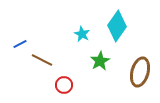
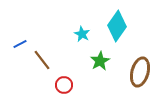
brown line: rotated 25 degrees clockwise
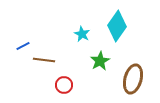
blue line: moved 3 px right, 2 px down
brown line: moved 2 px right; rotated 45 degrees counterclockwise
brown ellipse: moved 7 px left, 7 px down
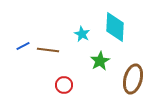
cyan diamond: moved 2 px left, 1 px down; rotated 32 degrees counterclockwise
brown line: moved 4 px right, 10 px up
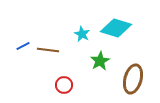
cyan diamond: moved 1 px right, 1 px down; rotated 76 degrees counterclockwise
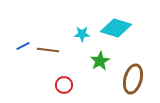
cyan star: rotated 28 degrees counterclockwise
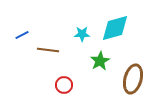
cyan diamond: moved 1 px left; rotated 32 degrees counterclockwise
blue line: moved 1 px left, 11 px up
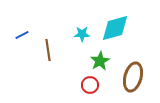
brown line: rotated 75 degrees clockwise
brown ellipse: moved 2 px up
red circle: moved 26 px right
